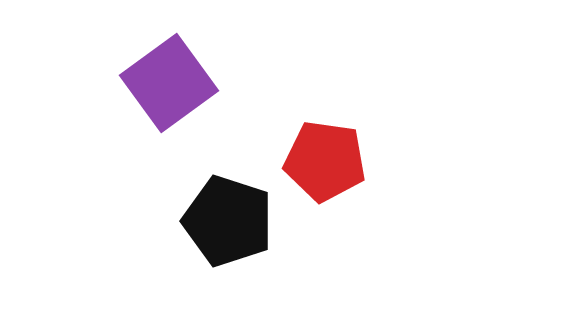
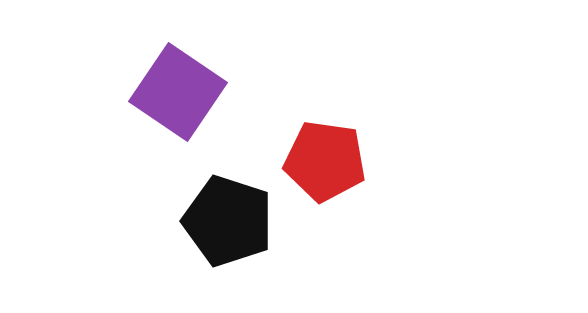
purple square: moved 9 px right, 9 px down; rotated 20 degrees counterclockwise
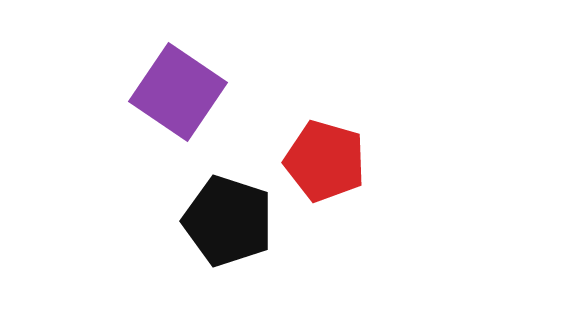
red pentagon: rotated 8 degrees clockwise
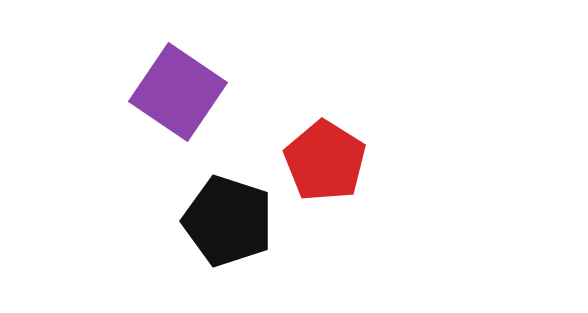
red pentagon: rotated 16 degrees clockwise
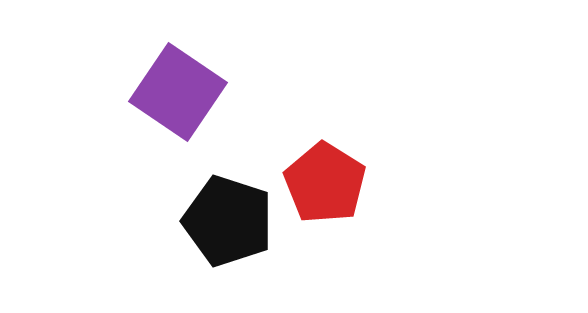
red pentagon: moved 22 px down
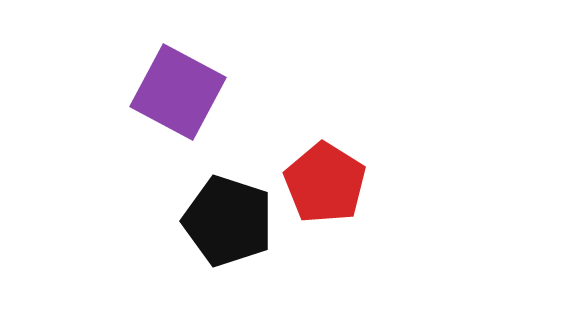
purple square: rotated 6 degrees counterclockwise
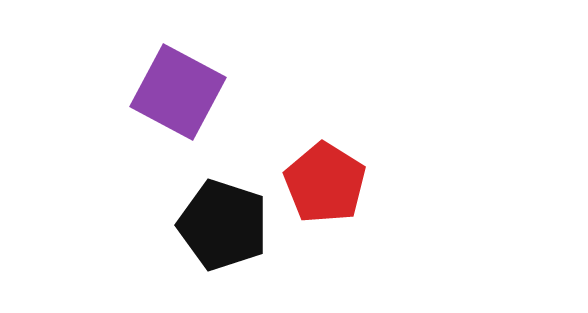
black pentagon: moved 5 px left, 4 px down
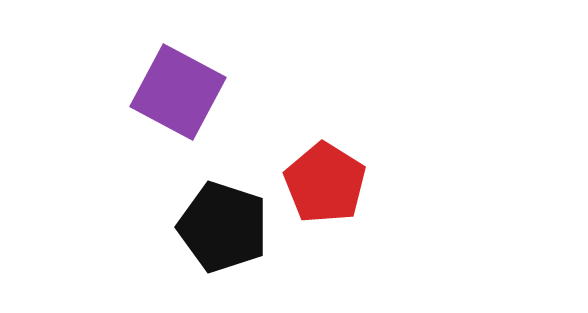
black pentagon: moved 2 px down
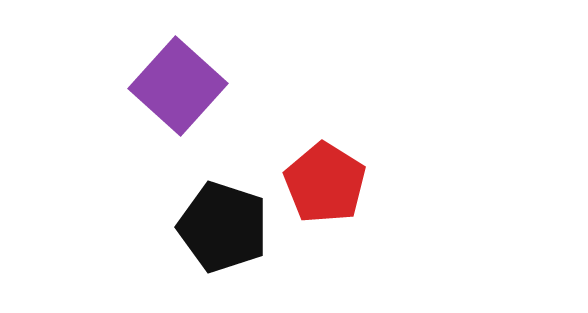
purple square: moved 6 px up; rotated 14 degrees clockwise
